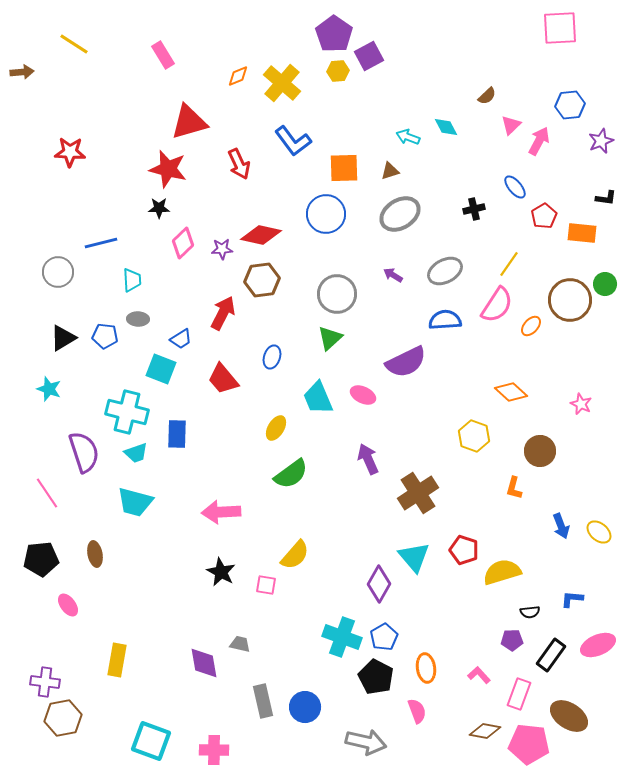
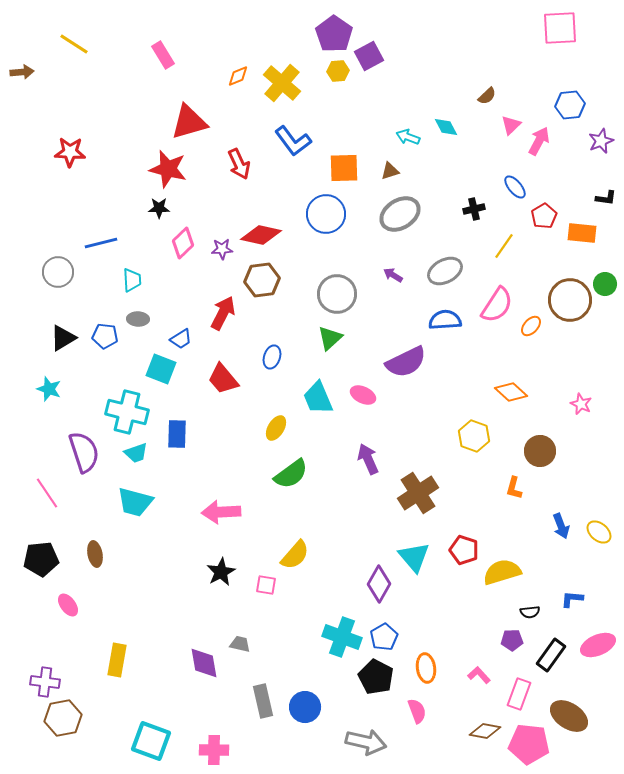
yellow line at (509, 264): moved 5 px left, 18 px up
black star at (221, 572): rotated 16 degrees clockwise
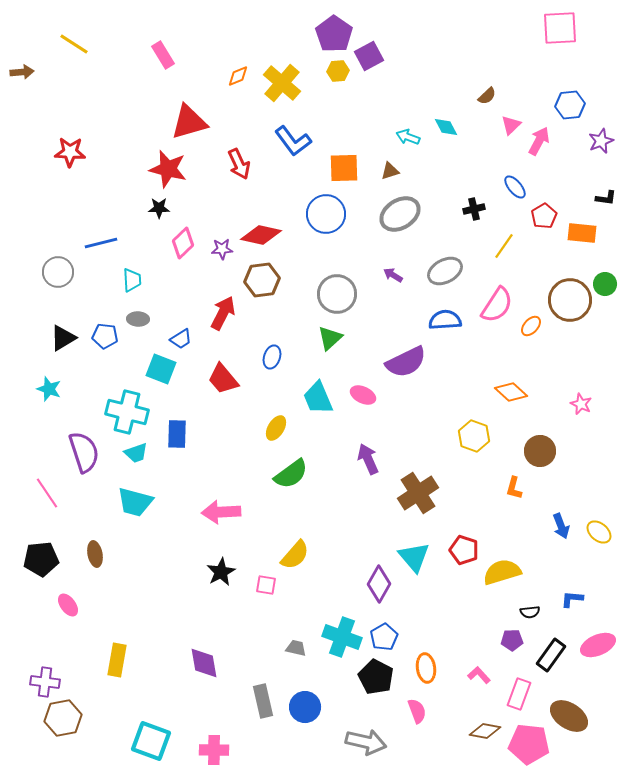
gray trapezoid at (240, 644): moved 56 px right, 4 px down
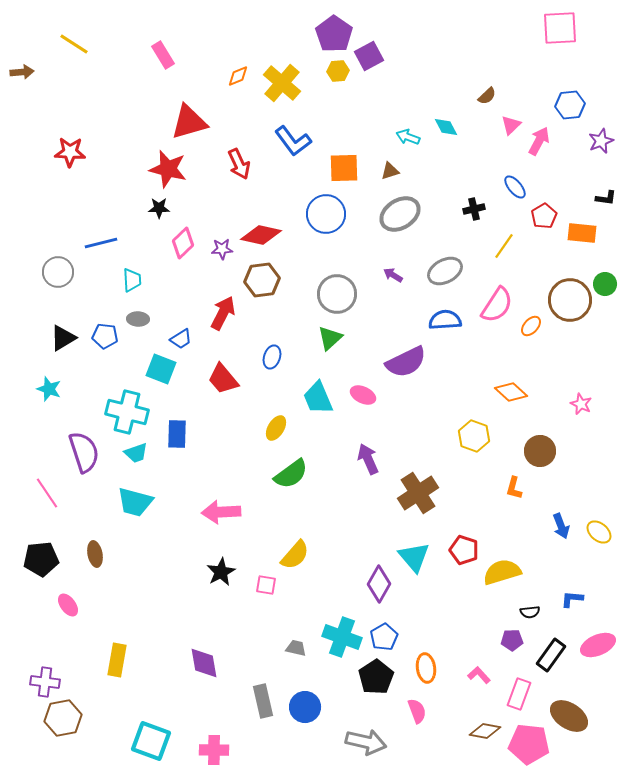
black pentagon at (376, 677): rotated 12 degrees clockwise
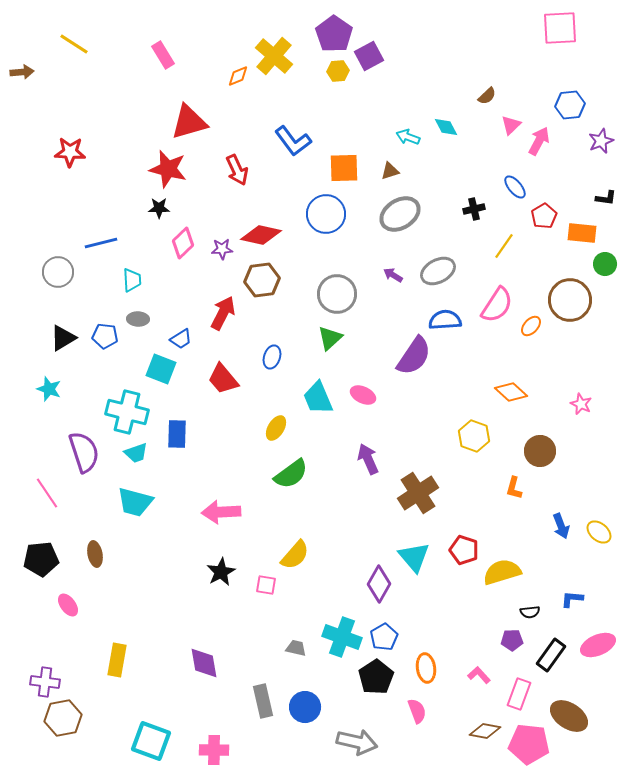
yellow cross at (282, 83): moved 8 px left, 27 px up
red arrow at (239, 164): moved 2 px left, 6 px down
gray ellipse at (445, 271): moved 7 px left
green circle at (605, 284): moved 20 px up
purple semicircle at (406, 362): moved 8 px right, 6 px up; rotated 30 degrees counterclockwise
gray arrow at (366, 742): moved 9 px left
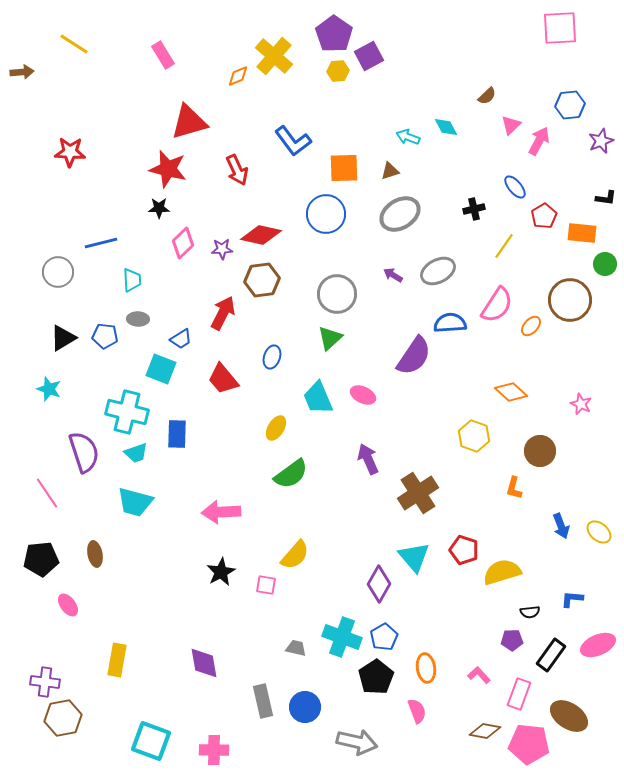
blue semicircle at (445, 320): moved 5 px right, 3 px down
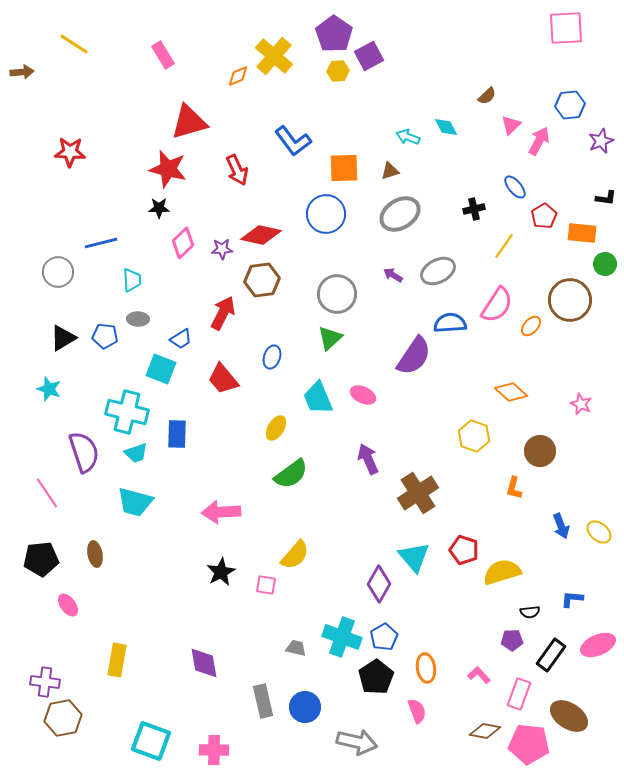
pink square at (560, 28): moved 6 px right
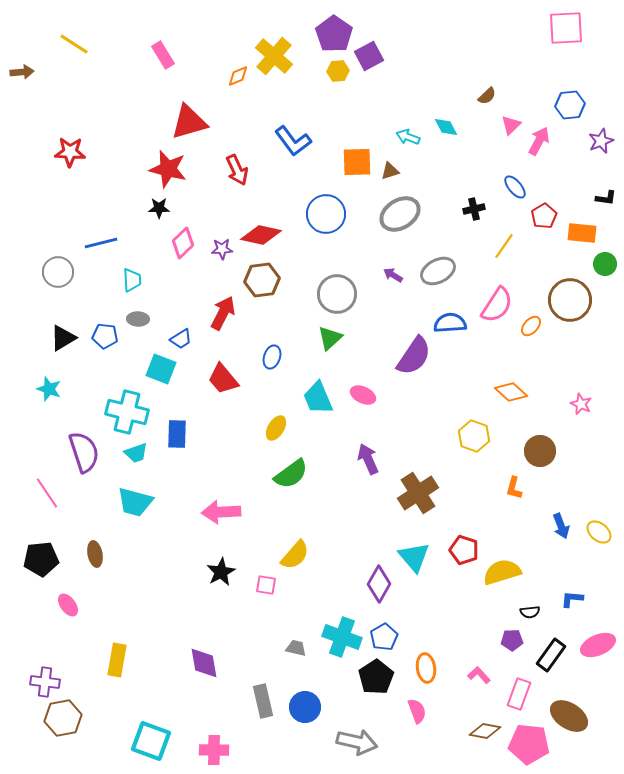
orange square at (344, 168): moved 13 px right, 6 px up
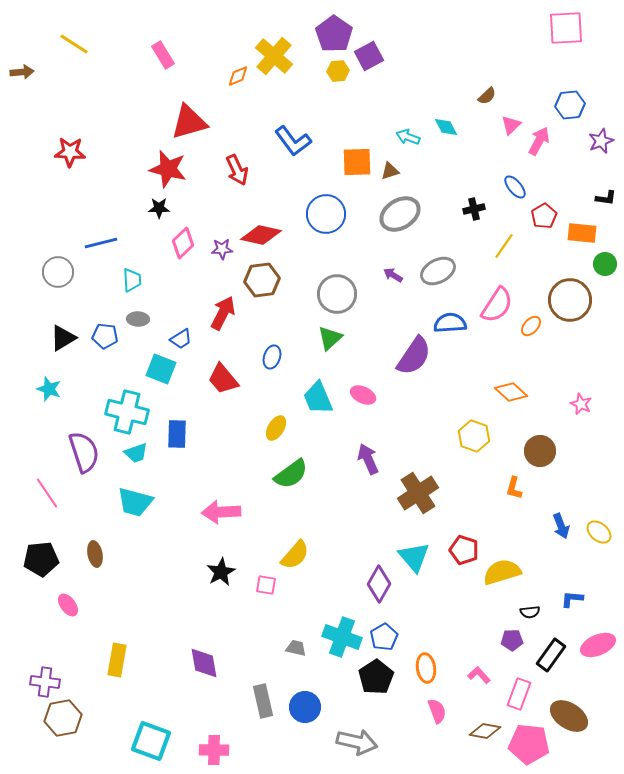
pink semicircle at (417, 711): moved 20 px right
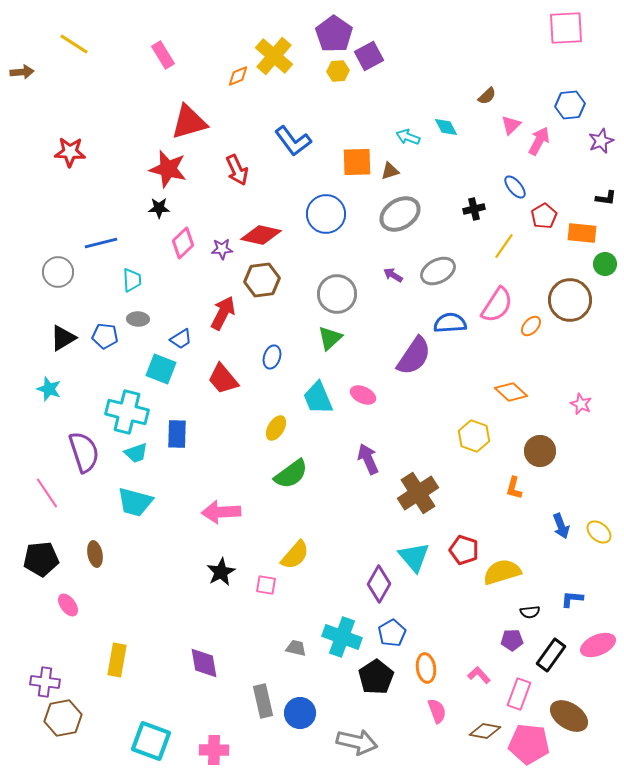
blue pentagon at (384, 637): moved 8 px right, 4 px up
blue circle at (305, 707): moved 5 px left, 6 px down
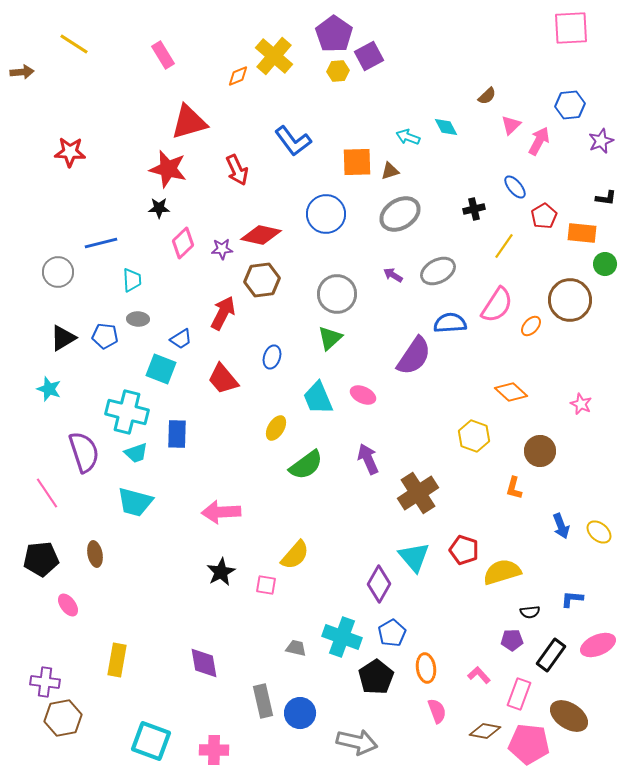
pink square at (566, 28): moved 5 px right
green semicircle at (291, 474): moved 15 px right, 9 px up
